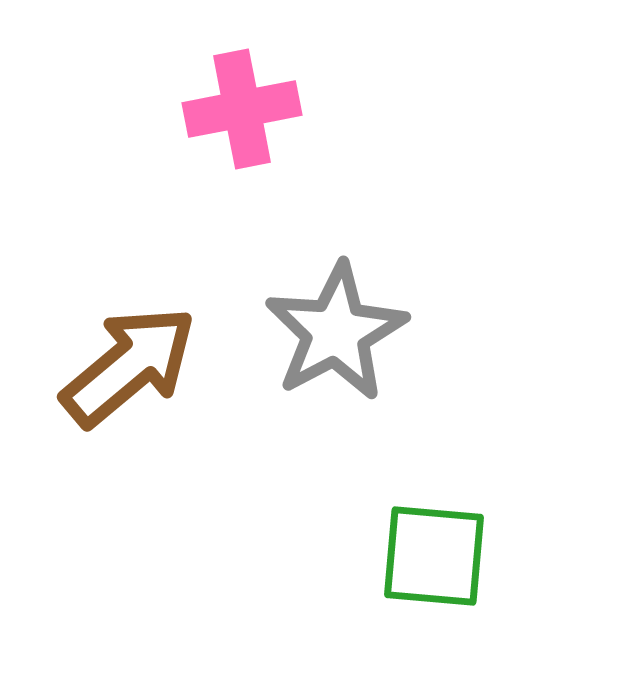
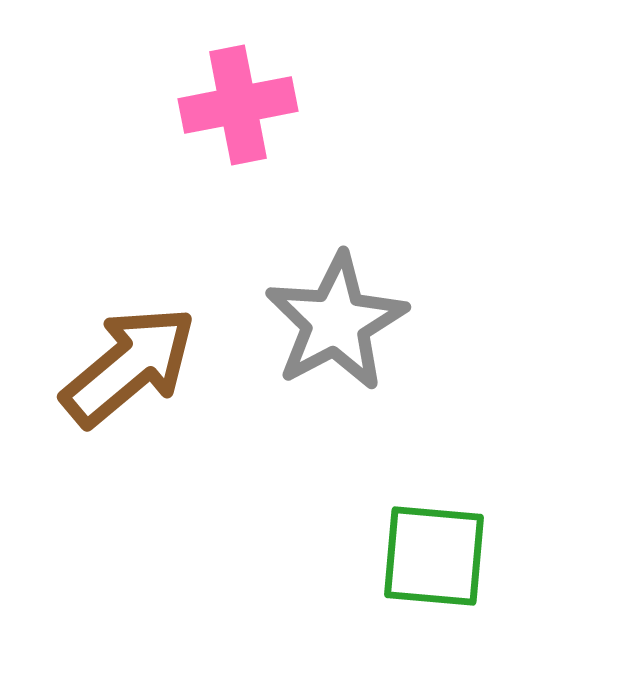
pink cross: moved 4 px left, 4 px up
gray star: moved 10 px up
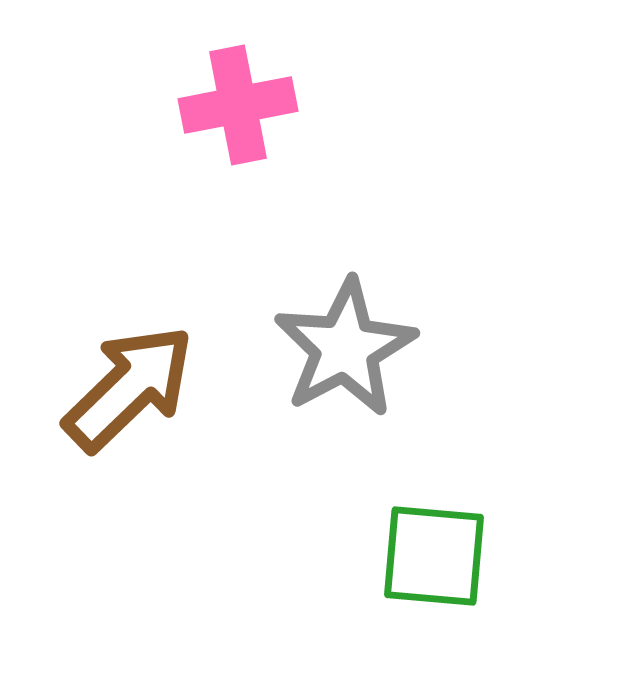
gray star: moved 9 px right, 26 px down
brown arrow: moved 22 px down; rotated 4 degrees counterclockwise
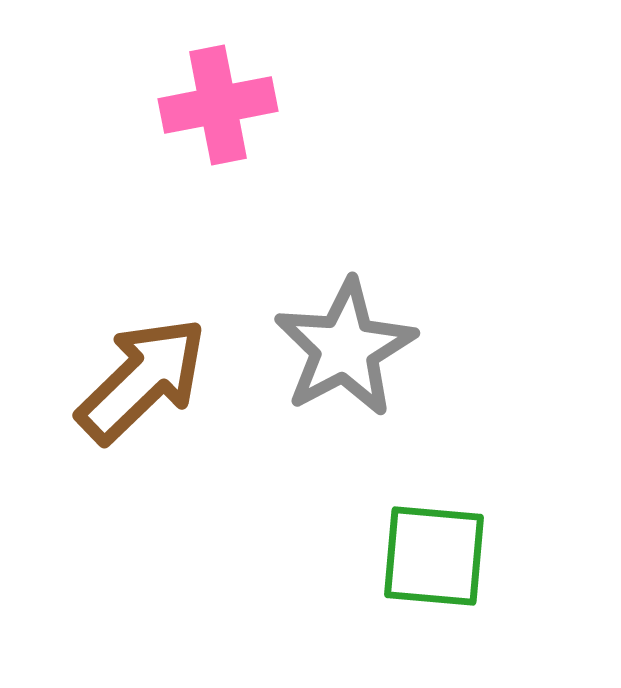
pink cross: moved 20 px left
brown arrow: moved 13 px right, 8 px up
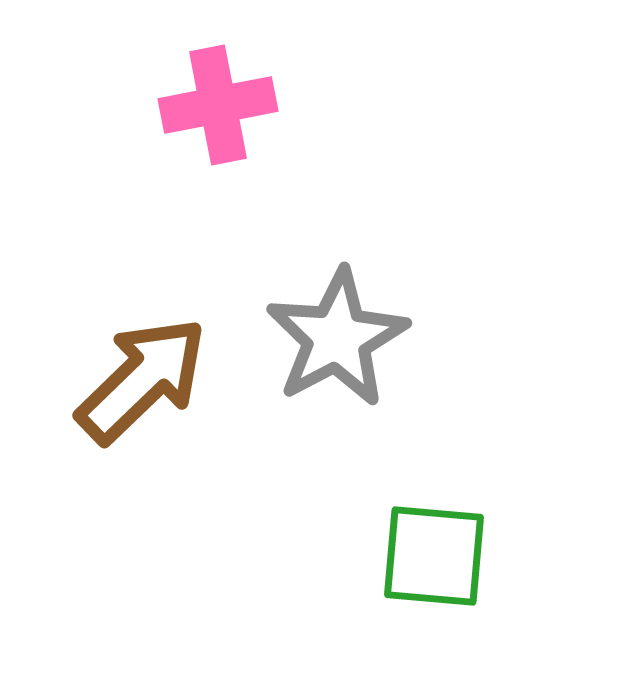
gray star: moved 8 px left, 10 px up
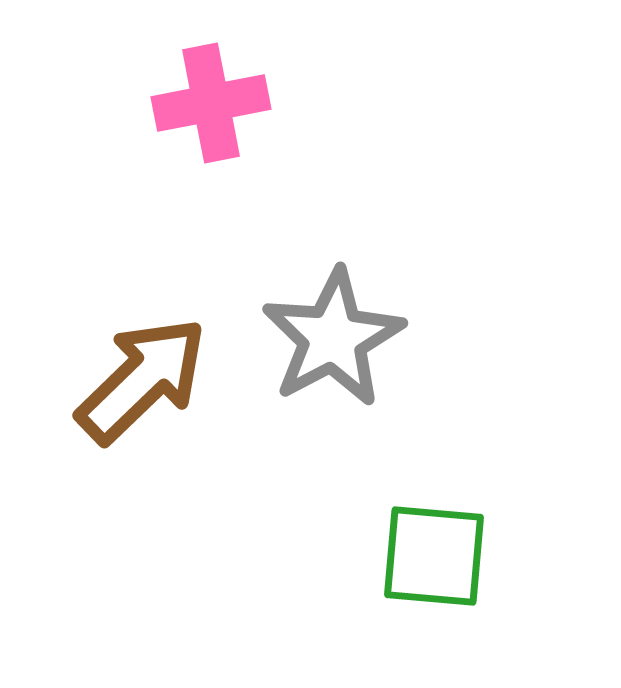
pink cross: moved 7 px left, 2 px up
gray star: moved 4 px left
